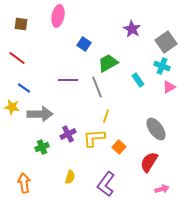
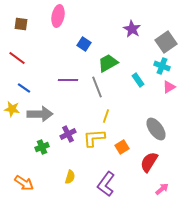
yellow star: moved 2 px down
orange square: moved 3 px right; rotated 16 degrees clockwise
orange arrow: rotated 132 degrees clockwise
pink arrow: rotated 24 degrees counterclockwise
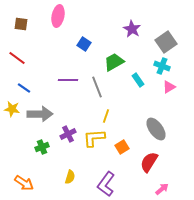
green trapezoid: moved 6 px right, 1 px up
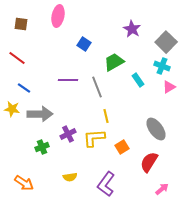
gray square: rotated 10 degrees counterclockwise
yellow line: rotated 32 degrees counterclockwise
yellow semicircle: rotated 64 degrees clockwise
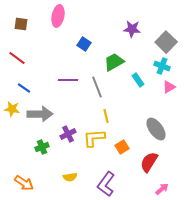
purple star: rotated 24 degrees counterclockwise
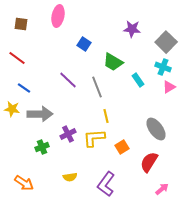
green trapezoid: moved 1 px left; rotated 120 degrees counterclockwise
cyan cross: moved 1 px right, 1 px down
purple line: rotated 42 degrees clockwise
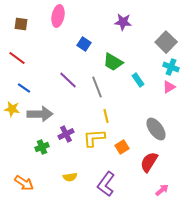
purple star: moved 9 px left, 7 px up
cyan cross: moved 8 px right
purple cross: moved 2 px left
pink arrow: moved 1 px down
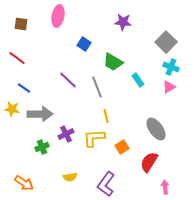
pink arrow: moved 3 px right, 3 px up; rotated 56 degrees counterclockwise
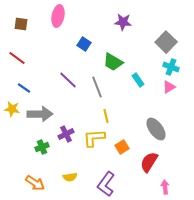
orange arrow: moved 11 px right
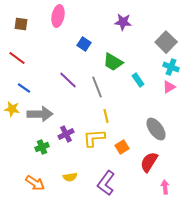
purple L-shape: moved 1 px up
